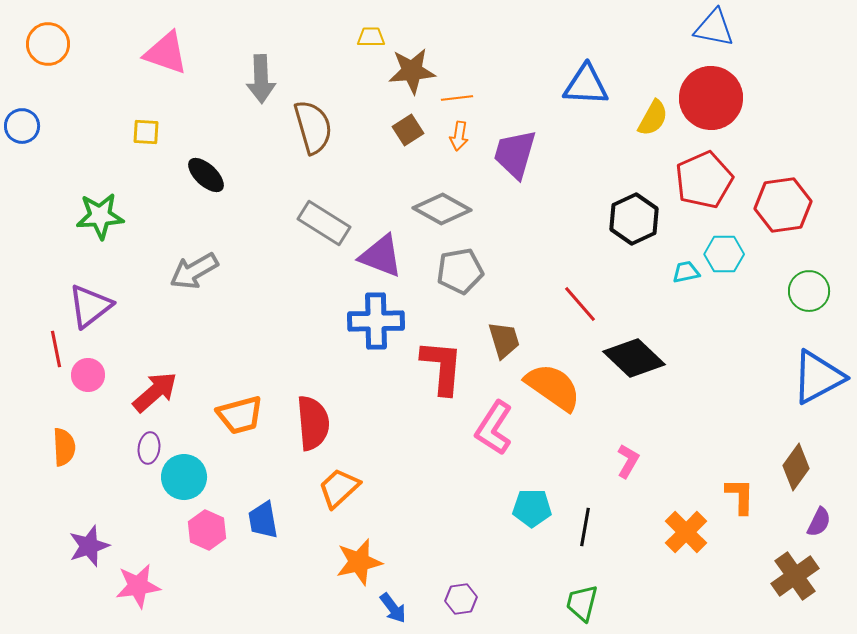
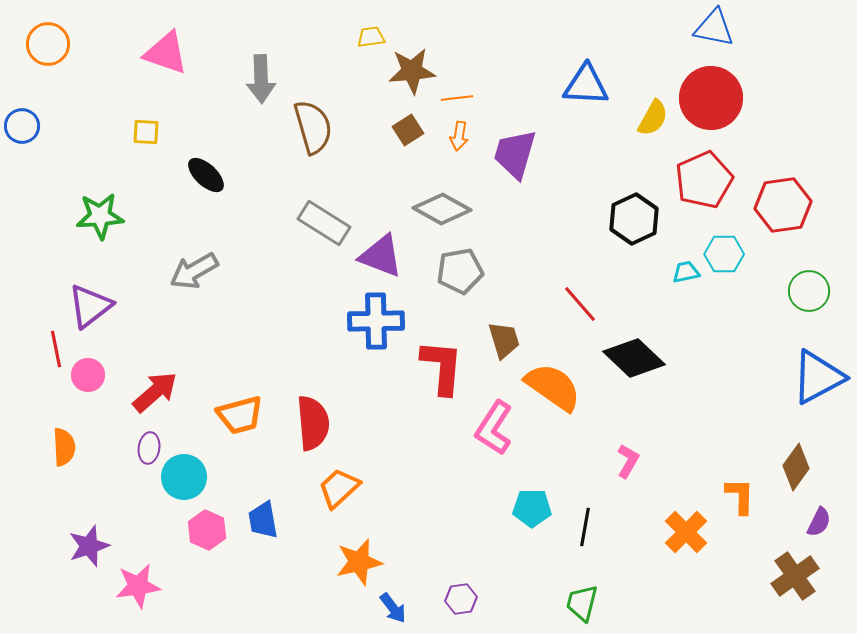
yellow trapezoid at (371, 37): rotated 8 degrees counterclockwise
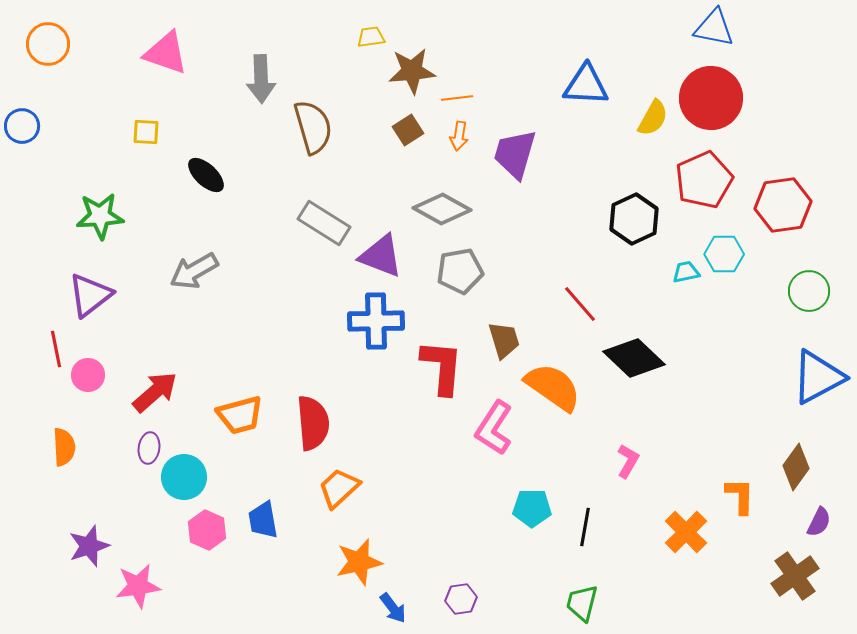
purple triangle at (90, 306): moved 11 px up
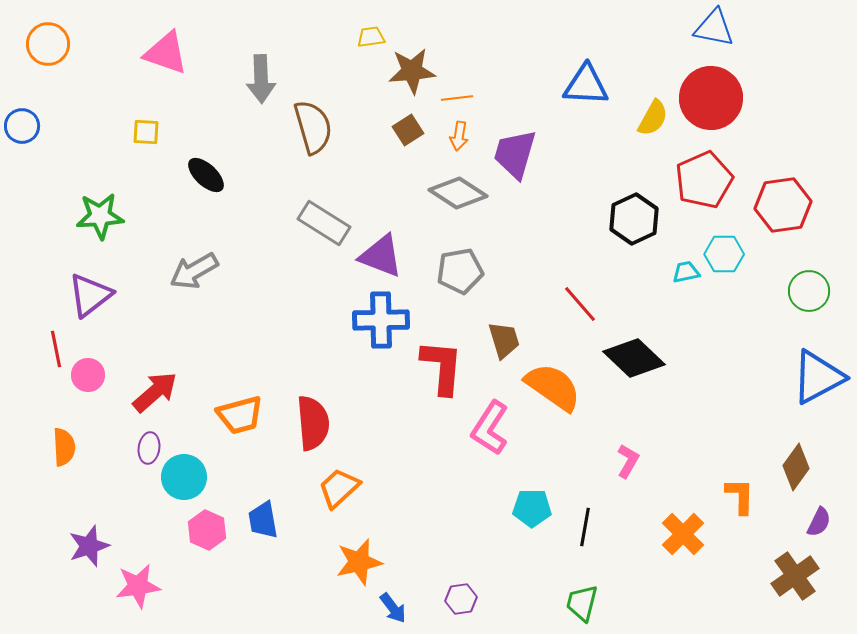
gray diamond at (442, 209): moved 16 px right, 16 px up; rotated 4 degrees clockwise
blue cross at (376, 321): moved 5 px right, 1 px up
pink L-shape at (494, 428): moved 4 px left
orange cross at (686, 532): moved 3 px left, 2 px down
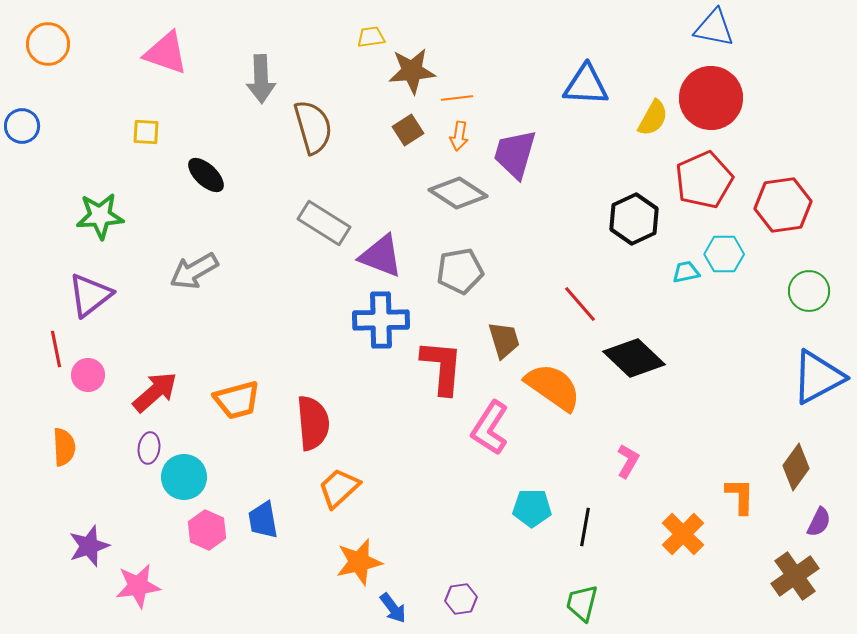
orange trapezoid at (240, 415): moved 3 px left, 15 px up
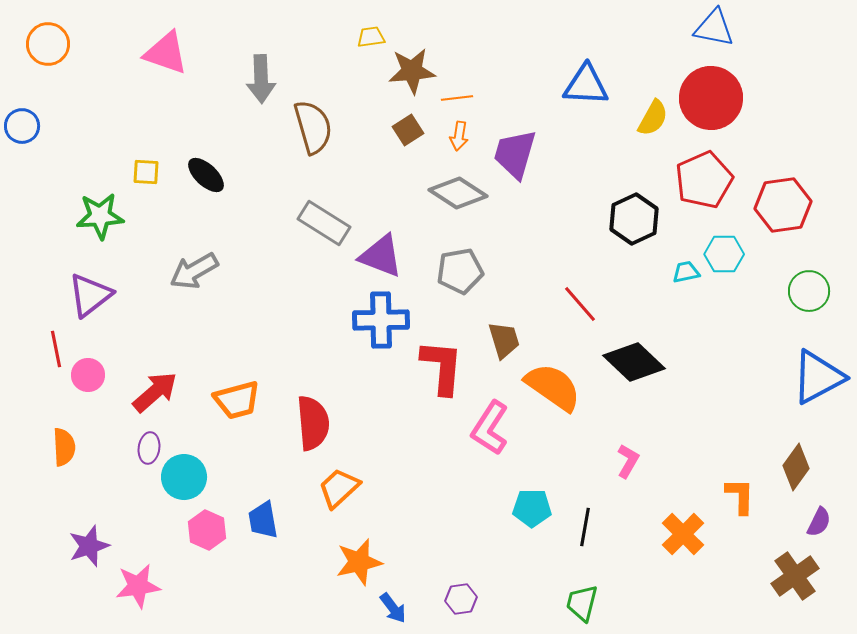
yellow square at (146, 132): moved 40 px down
black diamond at (634, 358): moved 4 px down
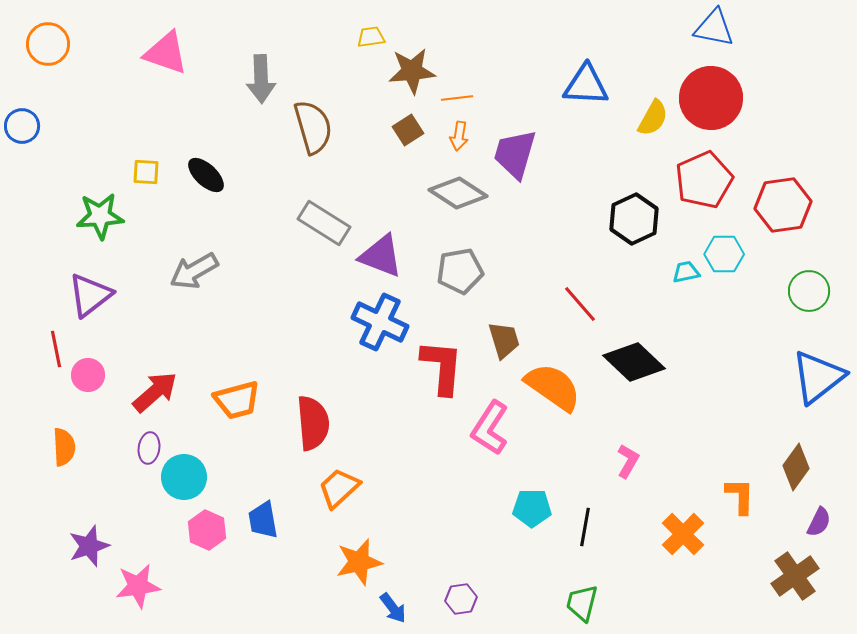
blue cross at (381, 320): moved 1 px left, 2 px down; rotated 26 degrees clockwise
blue triangle at (818, 377): rotated 10 degrees counterclockwise
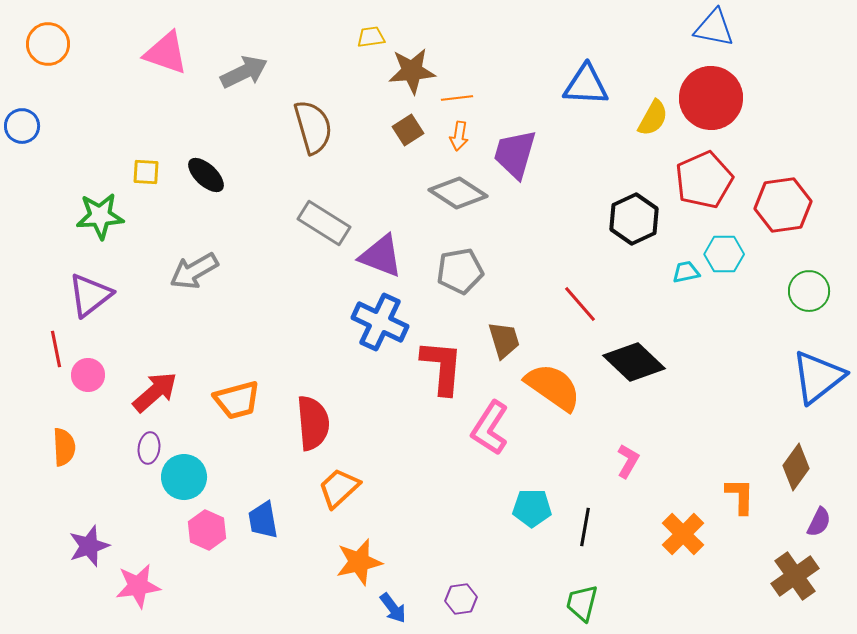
gray arrow at (261, 79): moved 17 px left, 7 px up; rotated 114 degrees counterclockwise
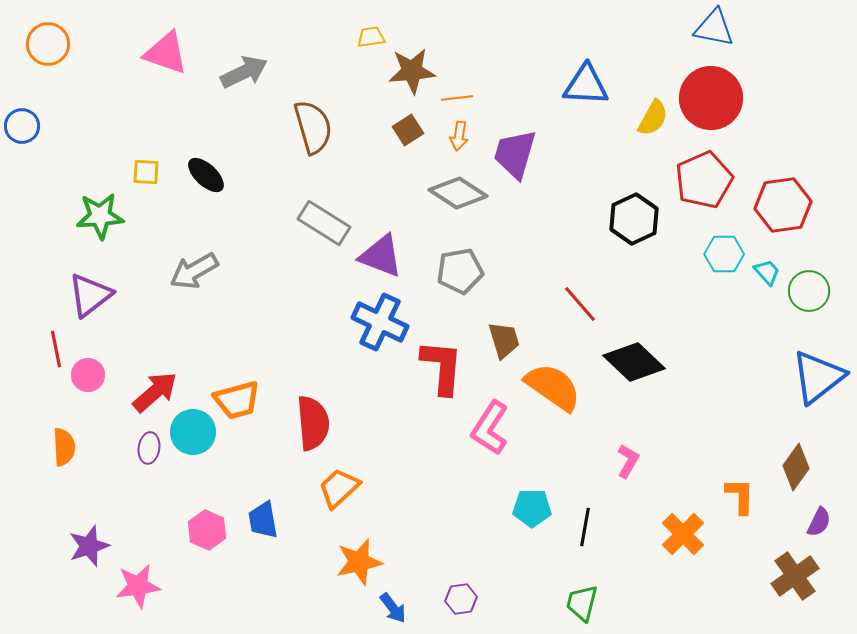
cyan trapezoid at (686, 272): moved 81 px right; rotated 60 degrees clockwise
cyan circle at (184, 477): moved 9 px right, 45 px up
